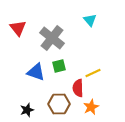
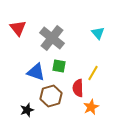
cyan triangle: moved 8 px right, 13 px down
green square: rotated 24 degrees clockwise
yellow line: rotated 35 degrees counterclockwise
brown hexagon: moved 8 px left, 8 px up; rotated 15 degrees counterclockwise
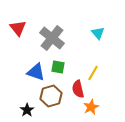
green square: moved 1 px left, 1 px down
red semicircle: moved 1 px down; rotated 12 degrees counterclockwise
black star: rotated 16 degrees counterclockwise
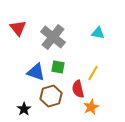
cyan triangle: rotated 40 degrees counterclockwise
gray cross: moved 1 px right, 1 px up
black star: moved 3 px left, 1 px up
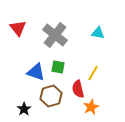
gray cross: moved 2 px right, 2 px up
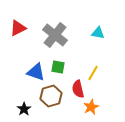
red triangle: rotated 42 degrees clockwise
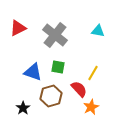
cyan triangle: moved 2 px up
blue triangle: moved 3 px left
red semicircle: moved 1 px right; rotated 150 degrees clockwise
black star: moved 1 px left, 1 px up
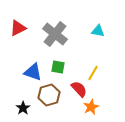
gray cross: moved 1 px up
brown hexagon: moved 2 px left, 1 px up
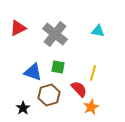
yellow line: rotated 14 degrees counterclockwise
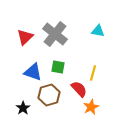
red triangle: moved 7 px right, 9 px down; rotated 18 degrees counterclockwise
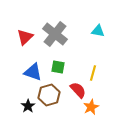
red semicircle: moved 1 px left, 1 px down
black star: moved 5 px right, 2 px up
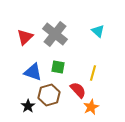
cyan triangle: rotated 32 degrees clockwise
